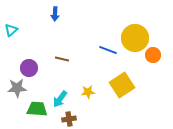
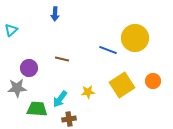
orange circle: moved 26 px down
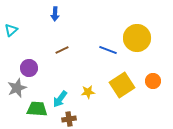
yellow circle: moved 2 px right
brown line: moved 9 px up; rotated 40 degrees counterclockwise
gray star: rotated 18 degrees counterclockwise
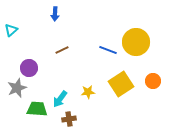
yellow circle: moved 1 px left, 4 px down
yellow square: moved 1 px left, 1 px up
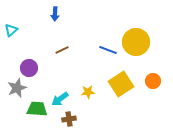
cyan arrow: rotated 18 degrees clockwise
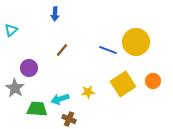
brown line: rotated 24 degrees counterclockwise
yellow square: moved 2 px right
gray star: moved 2 px left; rotated 18 degrees counterclockwise
cyan arrow: rotated 18 degrees clockwise
brown cross: rotated 32 degrees clockwise
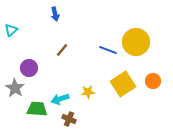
blue arrow: rotated 16 degrees counterclockwise
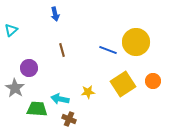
brown line: rotated 56 degrees counterclockwise
cyan arrow: rotated 30 degrees clockwise
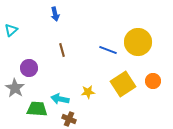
yellow circle: moved 2 px right
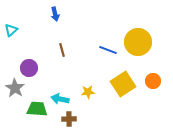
brown cross: rotated 24 degrees counterclockwise
